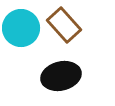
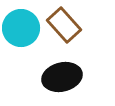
black ellipse: moved 1 px right, 1 px down
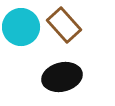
cyan circle: moved 1 px up
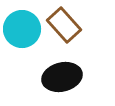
cyan circle: moved 1 px right, 2 px down
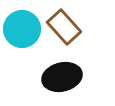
brown rectangle: moved 2 px down
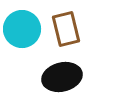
brown rectangle: moved 2 px right, 2 px down; rotated 28 degrees clockwise
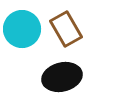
brown rectangle: rotated 16 degrees counterclockwise
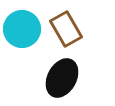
black ellipse: moved 1 px down; rotated 48 degrees counterclockwise
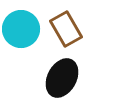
cyan circle: moved 1 px left
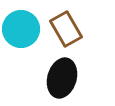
black ellipse: rotated 12 degrees counterclockwise
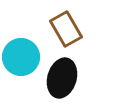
cyan circle: moved 28 px down
